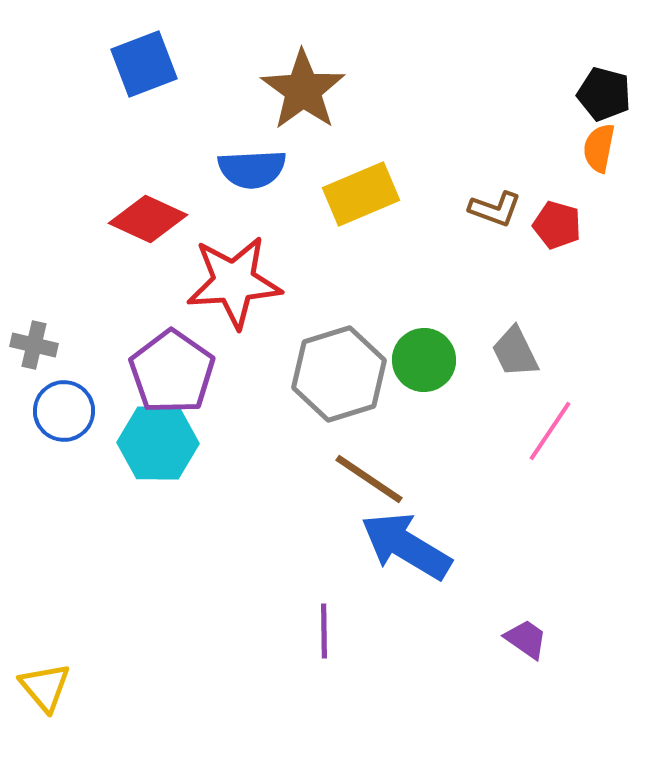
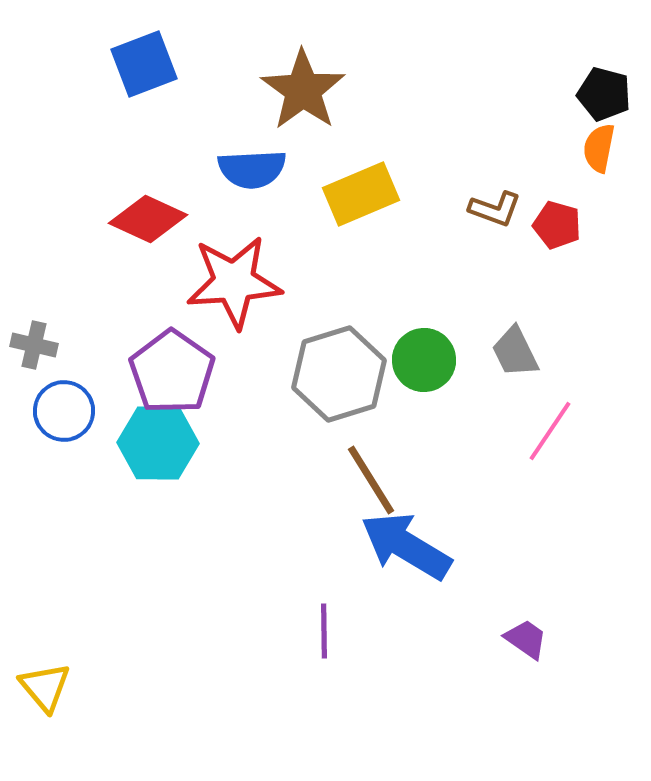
brown line: moved 2 px right, 1 px down; rotated 24 degrees clockwise
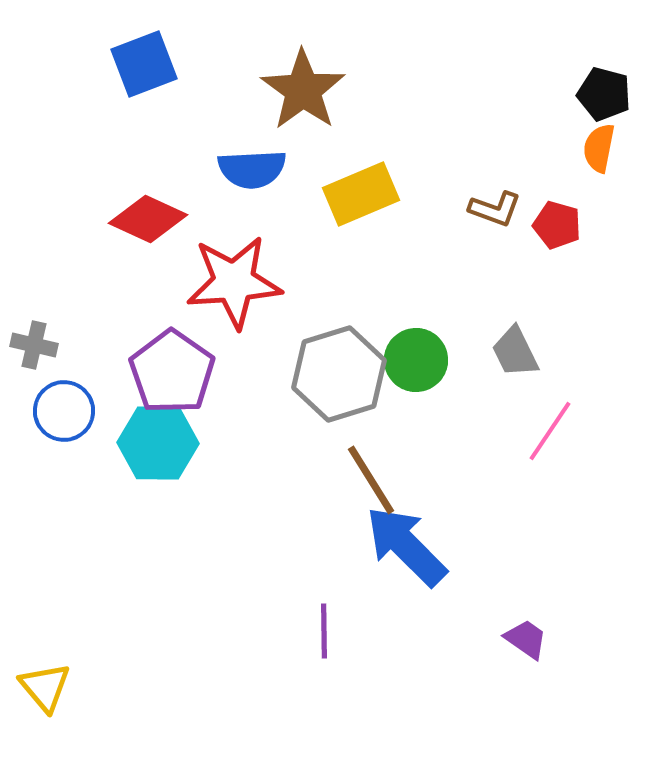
green circle: moved 8 px left
blue arrow: rotated 14 degrees clockwise
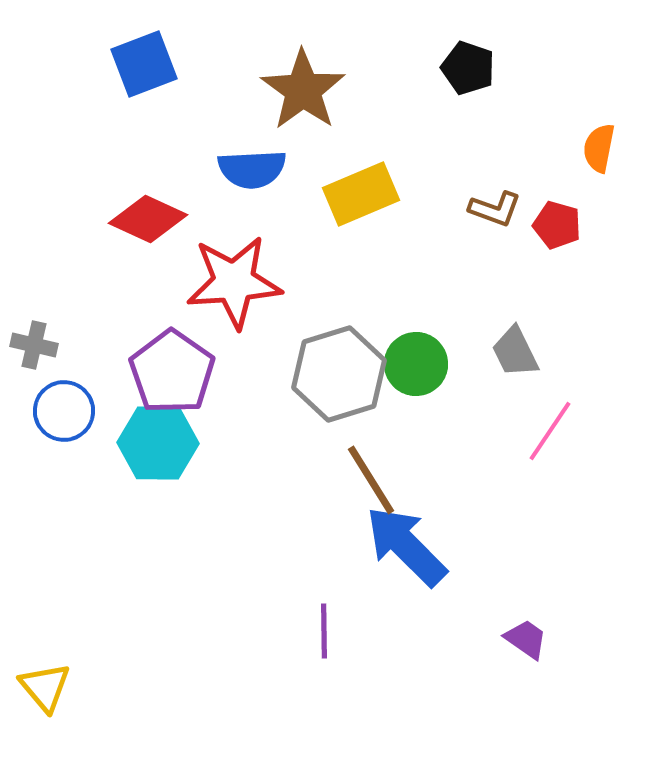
black pentagon: moved 136 px left, 26 px up; rotated 4 degrees clockwise
green circle: moved 4 px down
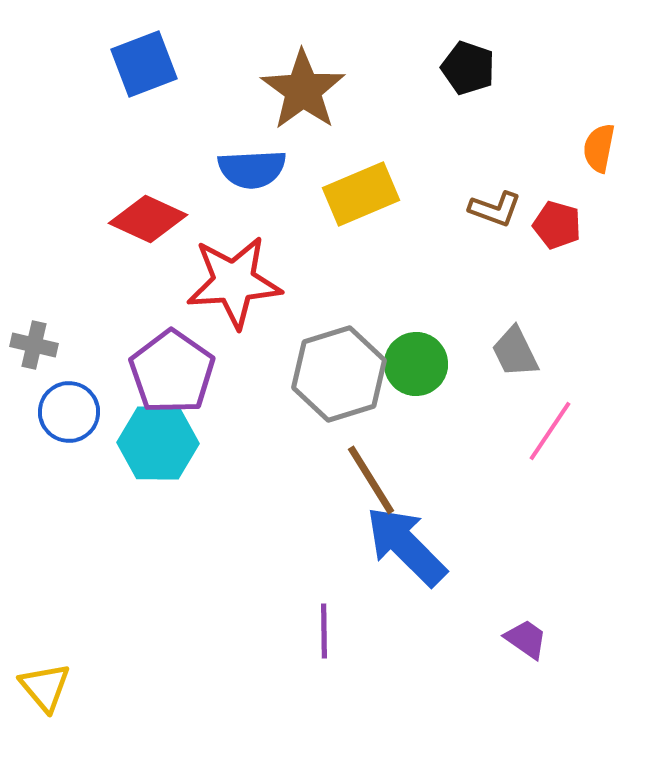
blue circle: moved 5 px right, 1 px down
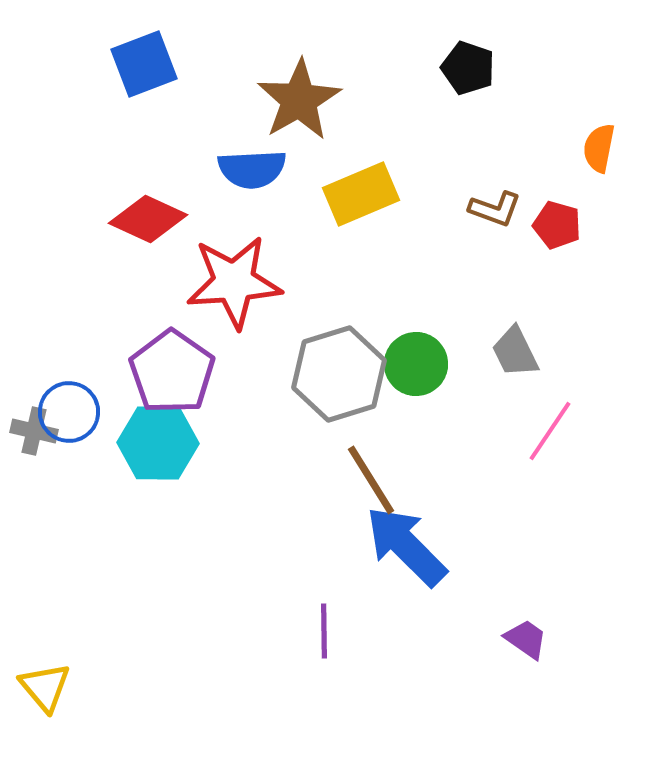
brown star: moved 4 px left, 10 px down; rotated 6 degrees clockwise
gray cross: moved 86 px down
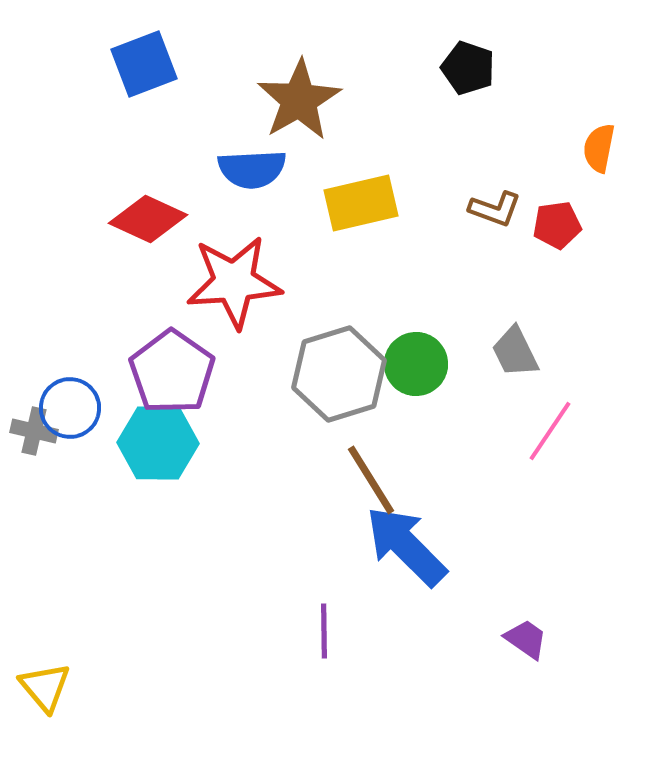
yellow rectangle: moved 9 px down; rotated 10 degrees clockwise
red pentagon: rotated 24 degrees counterclockwise
blue circle: moved 1 px right, 4 px up
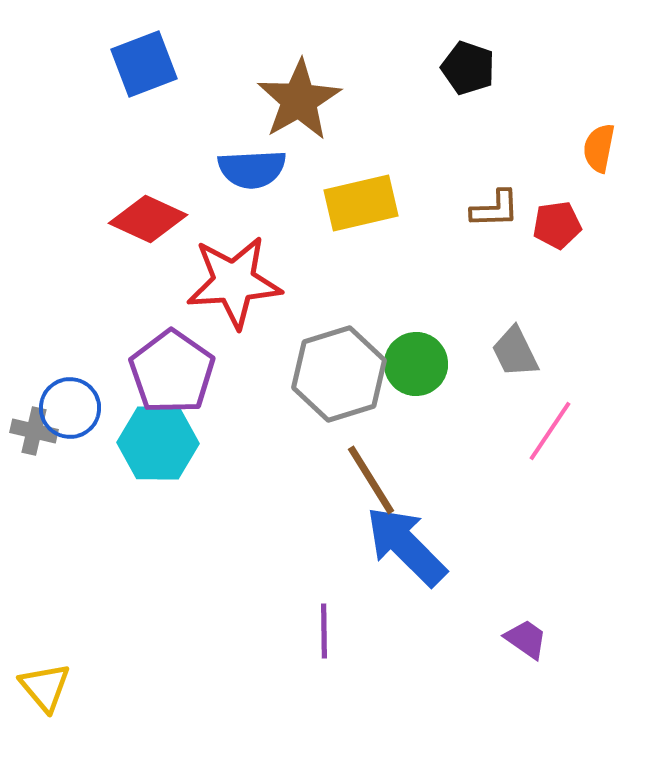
brown L-shape: rotated 22 degrees counterclockwise
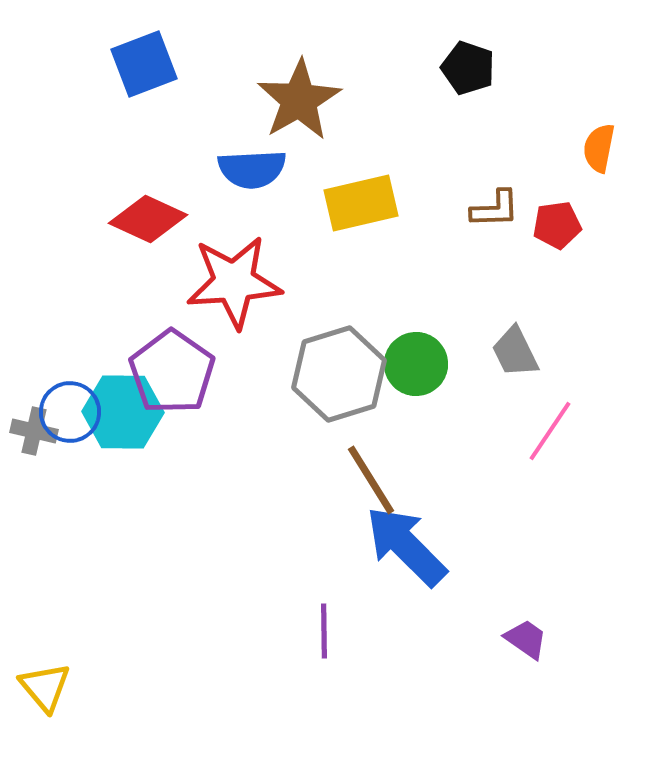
blue circle: moved 4 px down
cyan hexagon: moved 35 px left, 31 px up
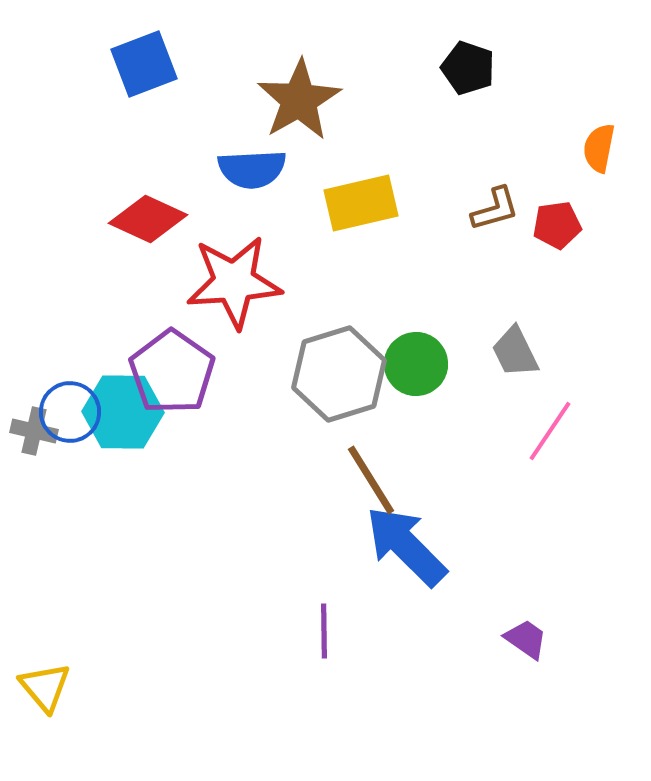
brown L-shape: rotated 14 degrees counterclockwise
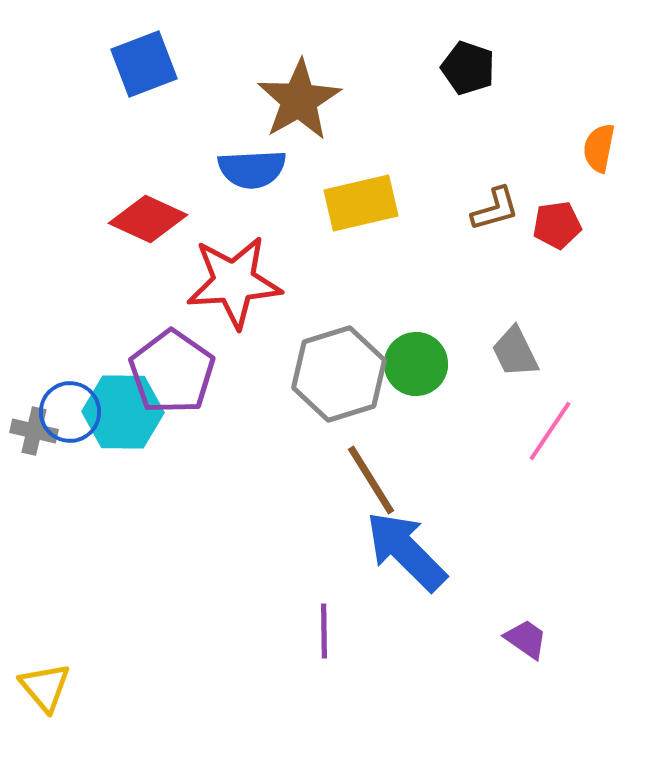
blue arrow: moved 5 px down
